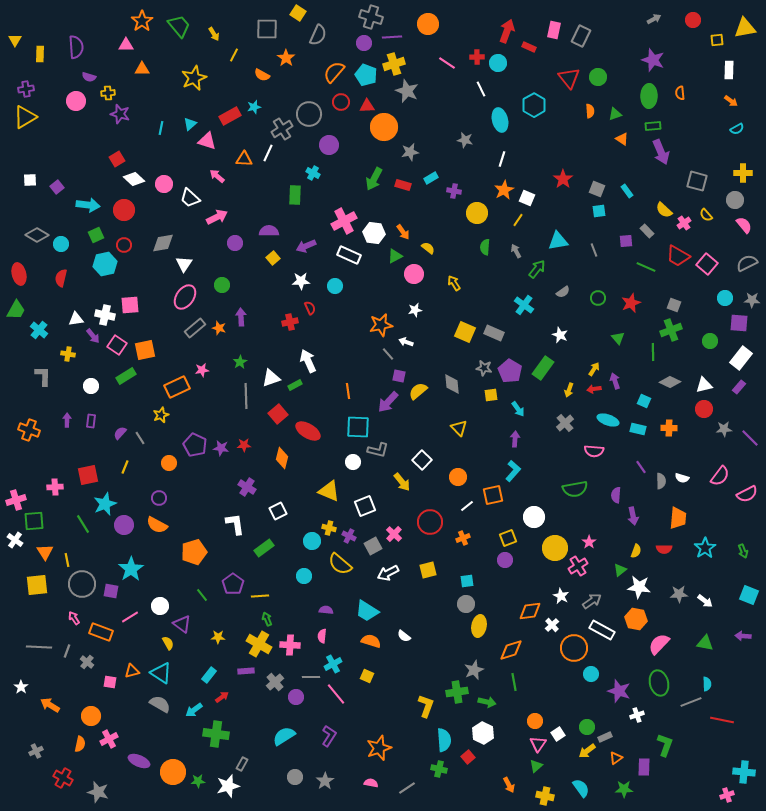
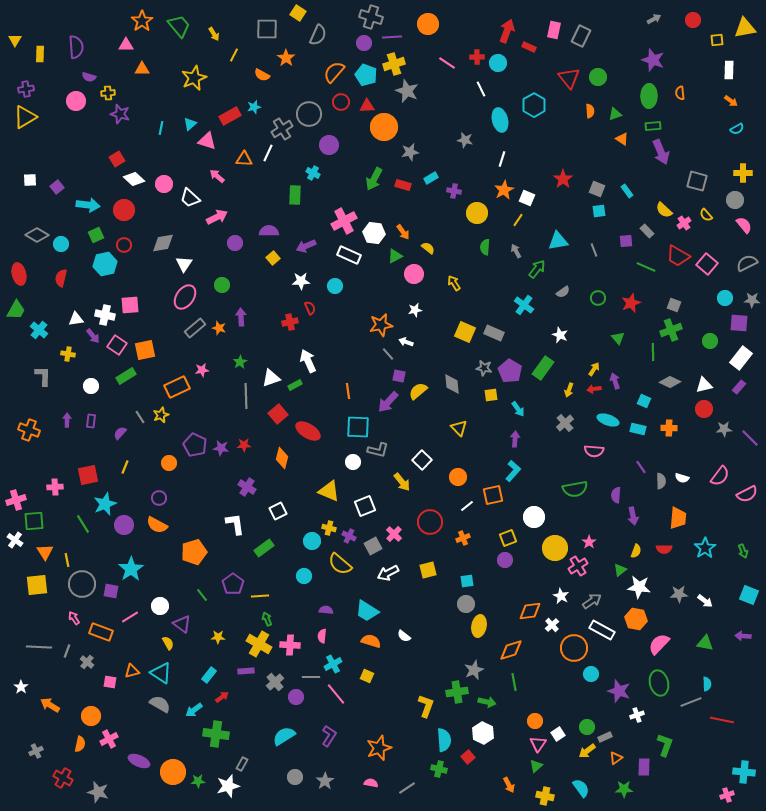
gray line at (140, 438): moved 21 px up
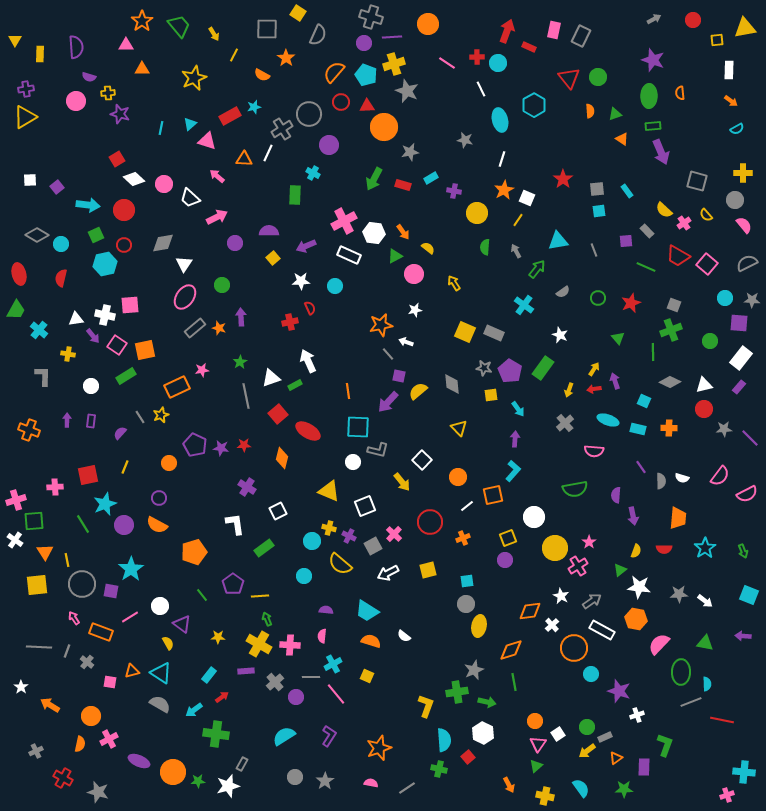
gray square at (597, 189): rotated 28 degrees counterclockwise
gray line at (246, 396): rotated 10 degrees counterclockwise
green ellipse at (659, 683): moved 22 px right, 11 px up; rotated 15 degrees clockwise
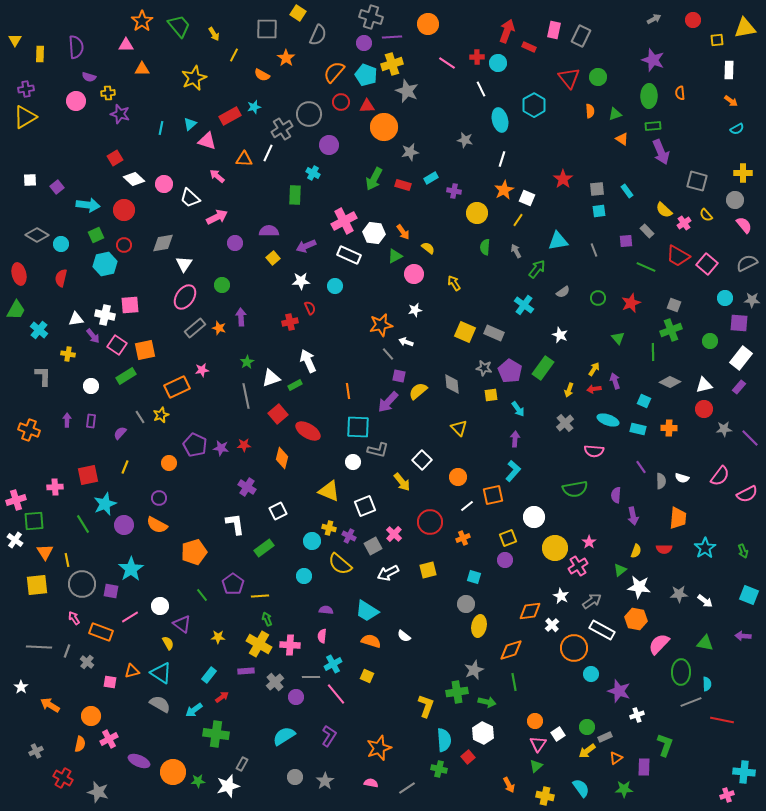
yellow cross at (394, 64): moved 2 px left
red square at (117, 159): moved 2 px left, 1 px up
green star at (240, 362): moved 7 px right
cyan square at (467, 581): moved 7 px right, 4 px up; rotated 24 degrees clockwise
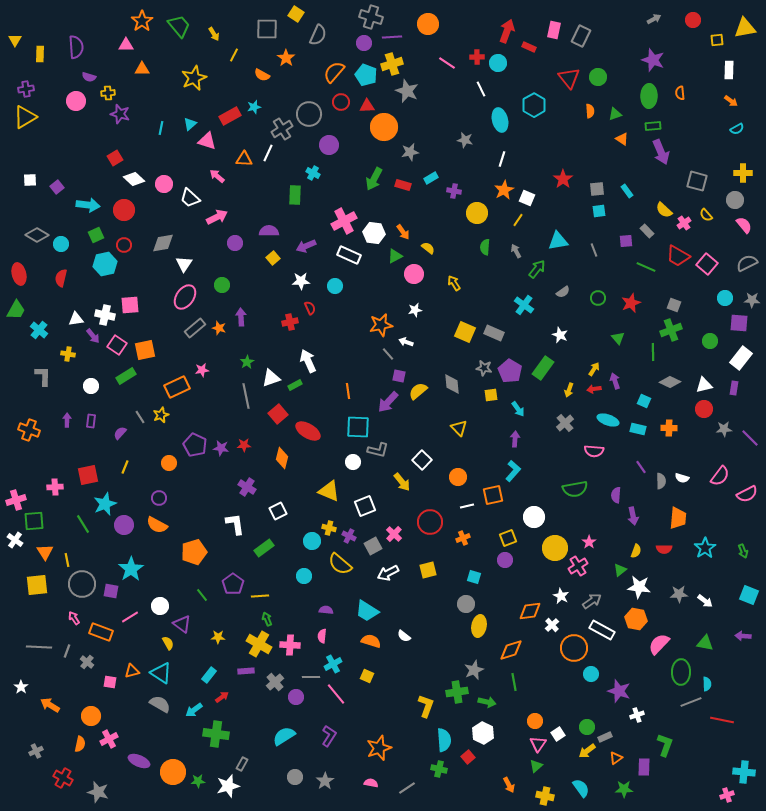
yellow square at (298, 13): moved 2 px left, 1 px down
purple rectangle at (739, 387): moved 5 px left, 1 px down; rotated 32 degrees counterclockwise
white line at (467, 506): rotated 24 degrees clockwise
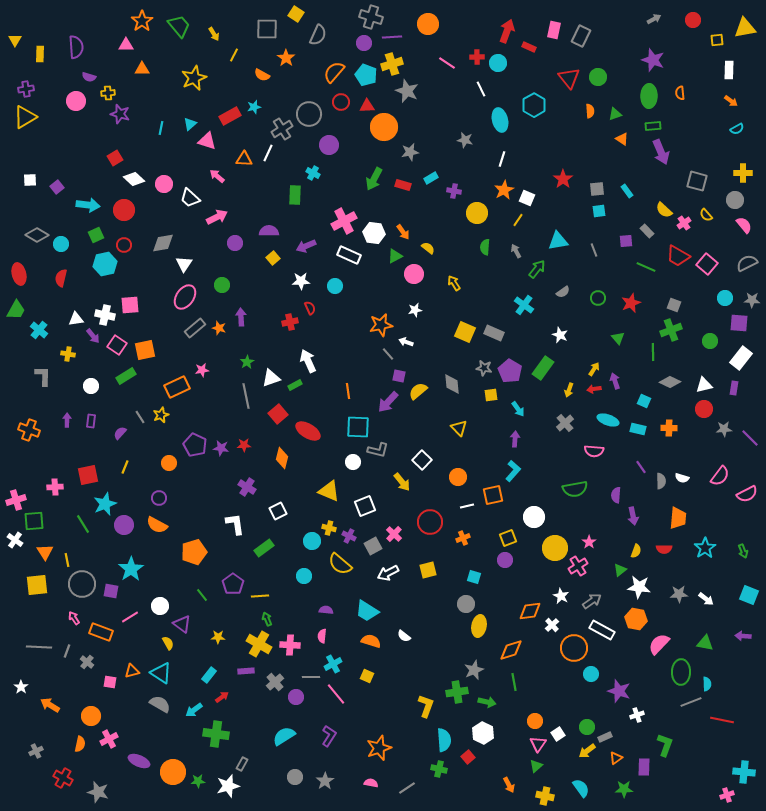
white arrow at (705, 601): moved 1 px right, 2 px up
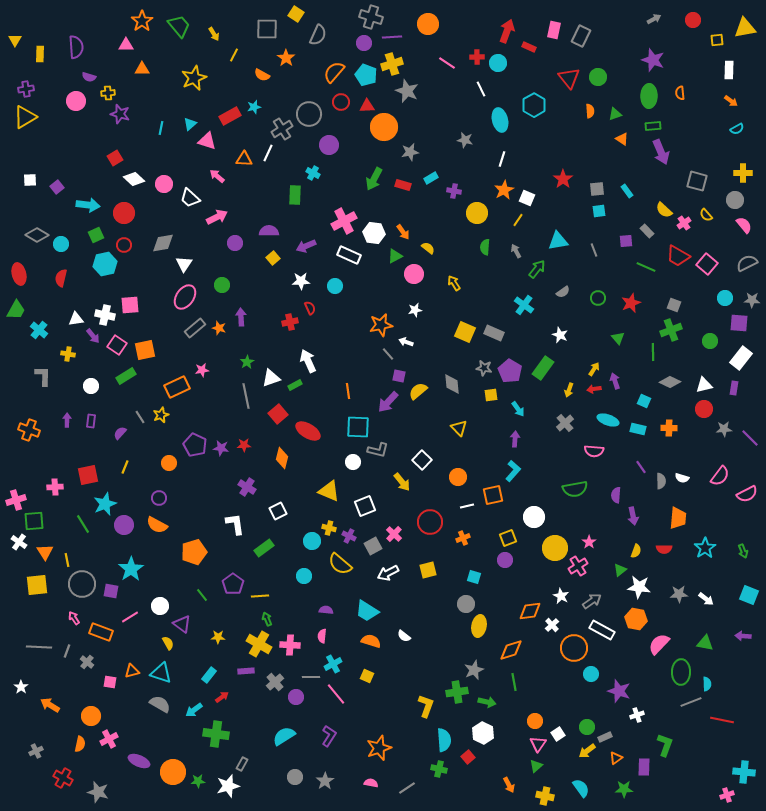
red circle at (124, 210): moved 3 px down
white cross at (15, 540): moved 4 px right, 2 px down
cyan triangle at (161, 673): rotated 15 degrees counterclockwise
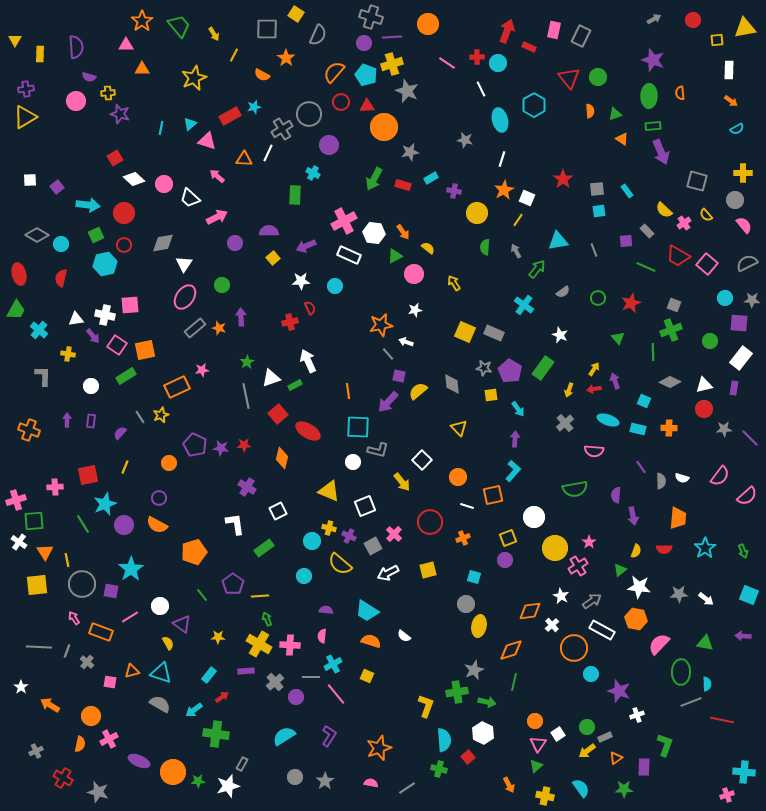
pink semicircle at (747, 494): moved 2 px down; rotated 15 degrees counterclockwise
white line at (467, 506): rotated 32 degrees clockwise
green line at (514, 682): rotated 24 degrees clockwise
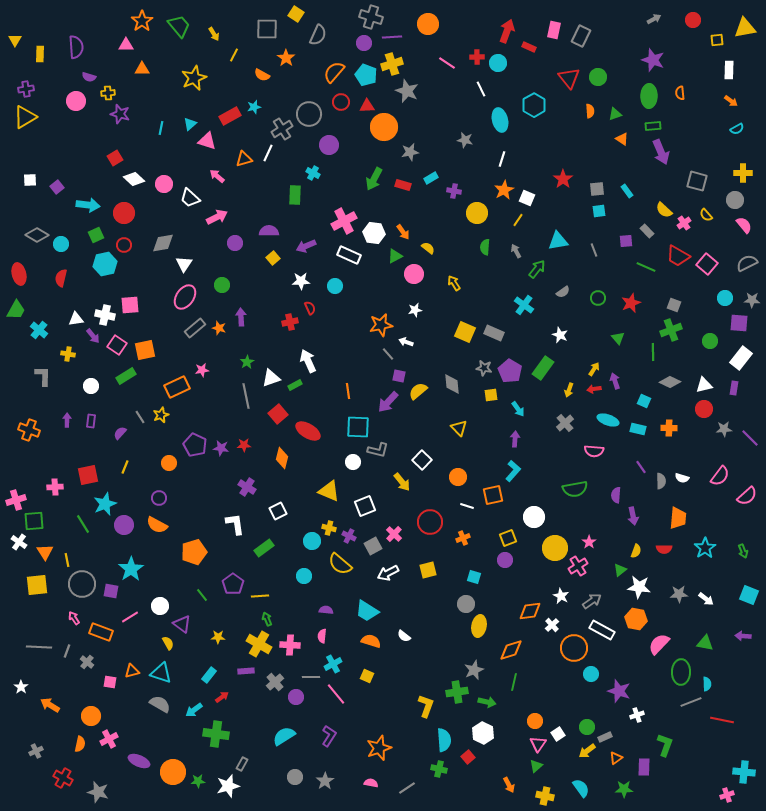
orange triangle at (244, 159): rotated 18 degrees counterclockwise
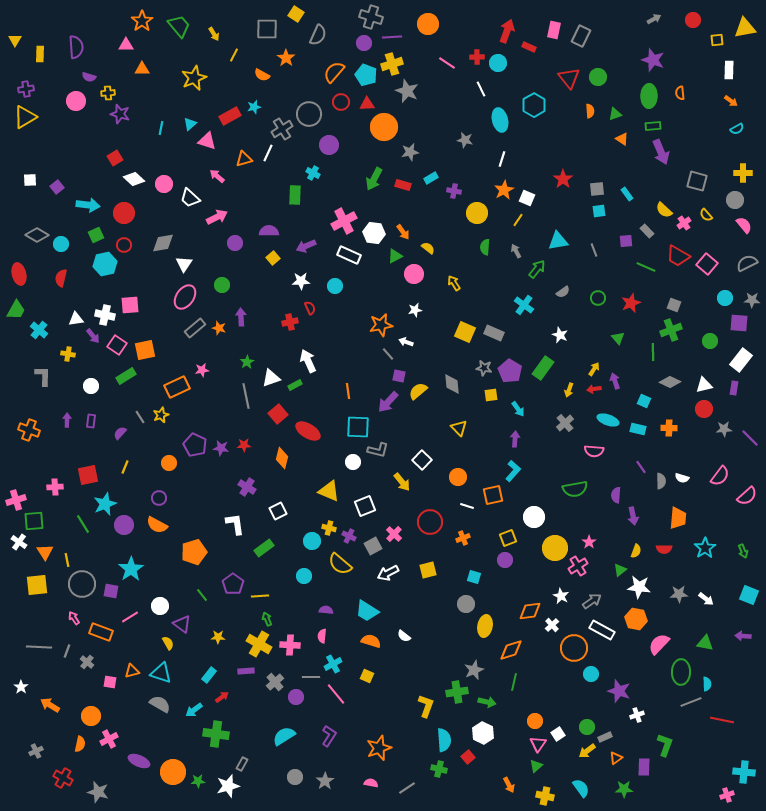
red triangle at (367, 106): moved 2 px up
cyan rectangle at (627, 191): moved 3 px down
white rectangle at (741, 358): moved 2 px down
yellow ellipse at (479, 626): moved 6 px right
